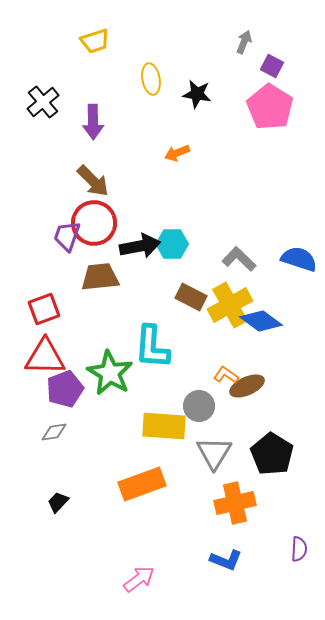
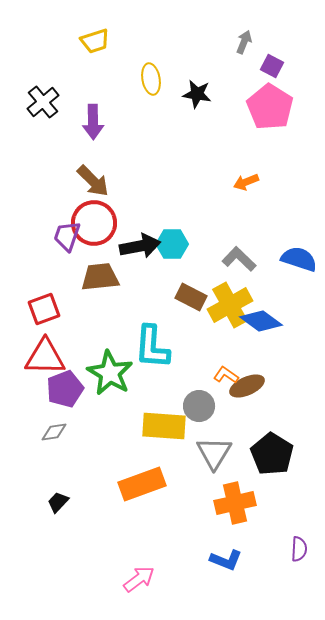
orange arrow: moved 69 px right, 29 px down
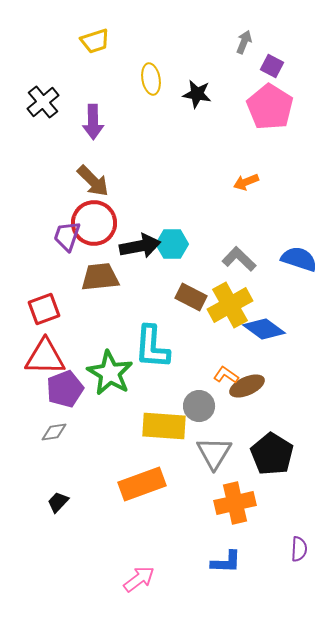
blue diamond: moved 3 px right, 8 px down
blue L-shape: moved 2 px down; rotated 20 degrees counterclockwise
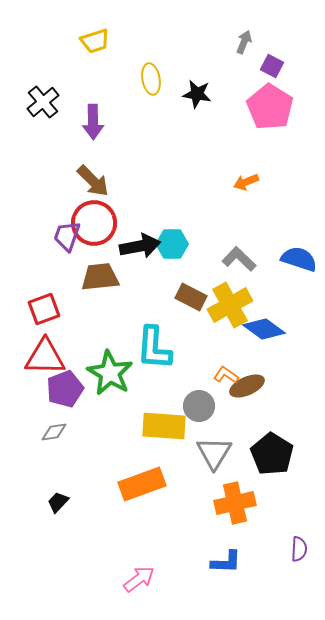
cyan L-shape: moved 2 px right, 1 px down
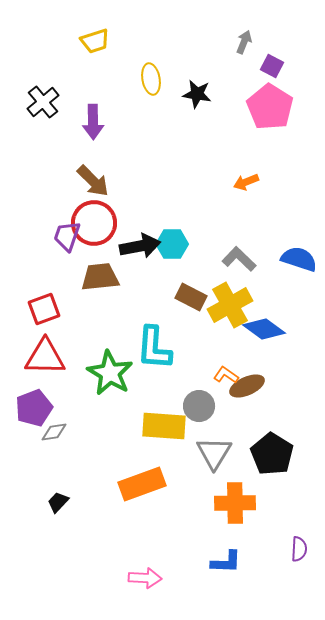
purple pentagon: moved 31 px left, 19 px down
orange cross: rotated 12 degrees clockwise
pink arrow: moved 6 px right, 1 px up; rotated 40 degrees clockwise
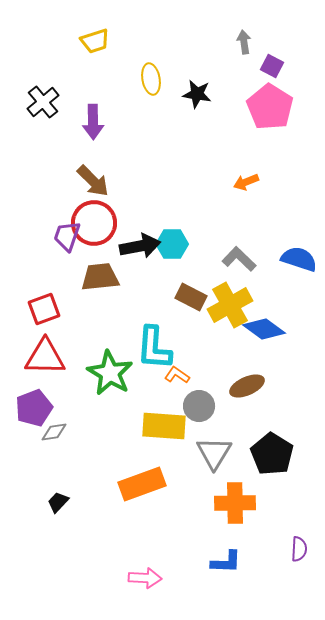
gray arrow: rotated 30 degrees counterclockwise
orange L-shape: moved 49 px left
